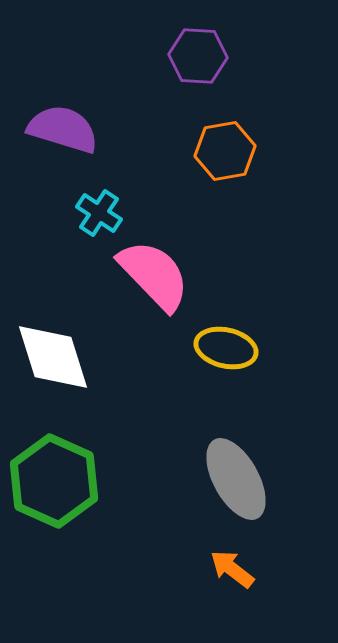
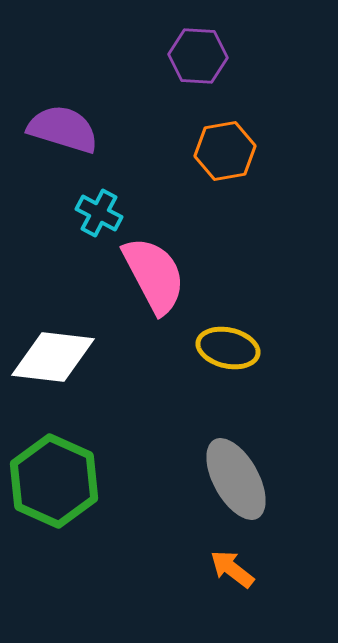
cyan cross: rotated 6 degrees counterclockwise
pink semicircle: rotated 16 degrees clockwise
yellow ellipse: moved 2 px right
white diamond: rotated 66 degrees counterclockwise
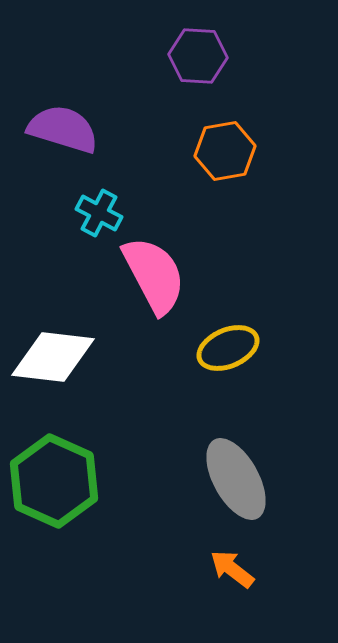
yellow ellipse: rotated 36 degrees counterclockwise
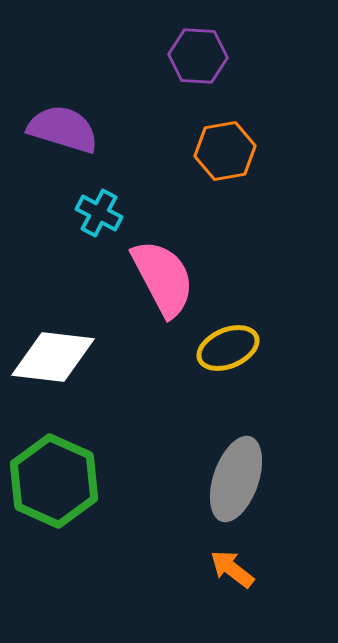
pink semicircle: moved 9 px right, 3 px down
gray ellipse: rotated 48 degrees clockwise
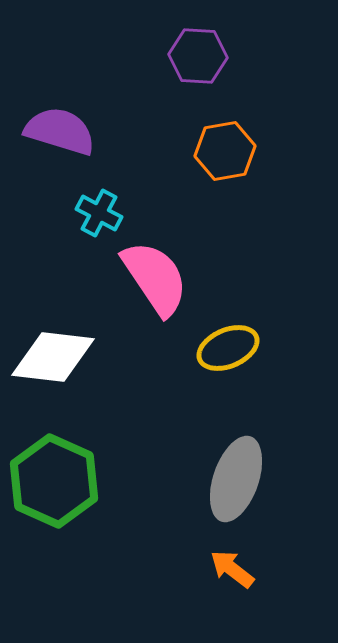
purple semicircle: moved 3 px left, 2 px down
pink semicircle: moved 8 px left; rotated 6 degrees counterclockwise
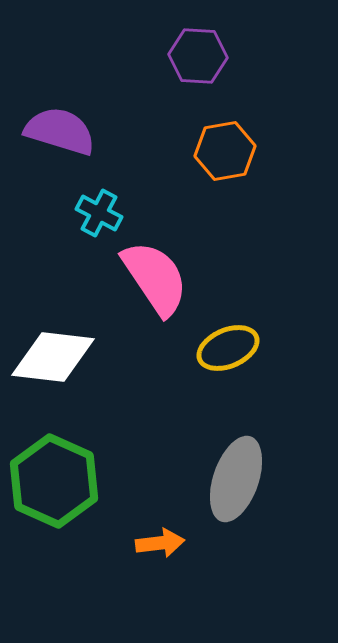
orange arrow: moved 72 px left, 26 px up; rotated 135 degrees clockwise
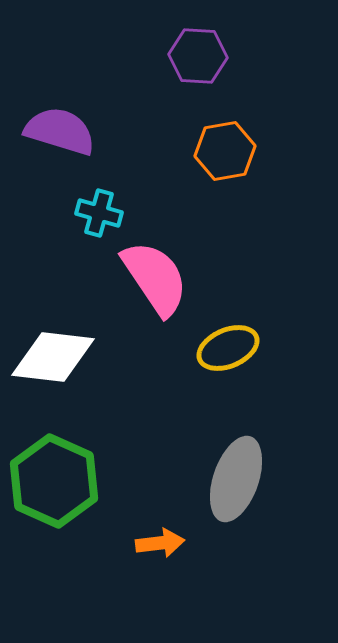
cyan cross: rotated 12 degrees counterclockwise
